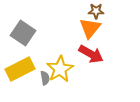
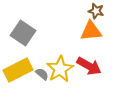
brown star: rotated 14 degrees clockwise
orange triangle: moved 1 px right, 3 px down; rotated 45 degrees clockwise
red arrow: moved 2 px left, 12 px down
yellow rectangle: moved 2 px left, 1 px down
gray semicircle: moved 3 px left, 4 px up; rotated 40 degrees counterclockwise
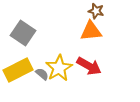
yellow star: moved 1 px left, 1 px up
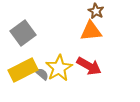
brown star: rotated 14 degrees clockwise
gray square: rotated 20 degrees clockwise
yellow rectangle: moved 5 px right
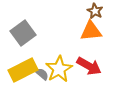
brown star: moved 1 px left
yellow star: moved 1 px down
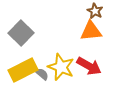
gray square: moved 2 px left; rotated 10 degrees counterclockwise
yellow star: moved 2 px right, 2 px up; rotated 20 degrees counterclockwise
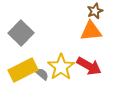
brown star: rotated 21 degrees clockwise
yellow star: rotated 16 degrees clockwise
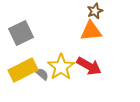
gray square: rotated 20 degrees clockwise
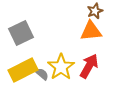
red arrow: rotated 90 degrees counterclockwise
